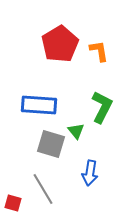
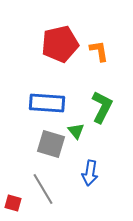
red pentagon: rotated 18 degrees clockwise
blue rectangle: moved 8 px right, 2 px up
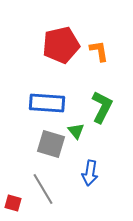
red pentagon: moved 1 px right, 1 px down
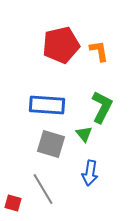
blue rectangle: moved 2 px down
green triangle: moved 8 px right, 3 px down
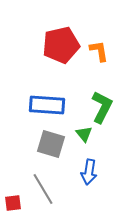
blue arrow: moved 1 px left, 1 px up
red square: rotated 24 degrees counterclockwise
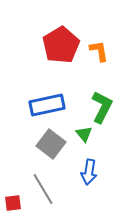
red pentagon: rotated 18 degrees counterclockwise
blue rectangle: rotated 16 degrees counterclockwise
gray square: rotated 20 degrees clockwise
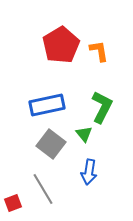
red square: rotated 12 degrees counterclockwise
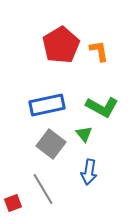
green L-shape: rotated 92 degrees clockwise
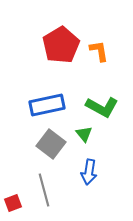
gray line: moved 1 px right, 1 px down; rotated 16 degrees clockwise
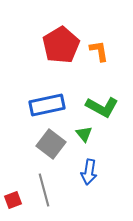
red square: moved 3 px up
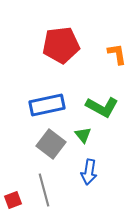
red pentagon: rotated 24 degrees clockwise
orange L-shape: moved 18 px right, 3 px down
green triangle: moved 1 px left, 1 px down
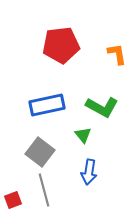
gray square: moved 11 px left, 8 px down
